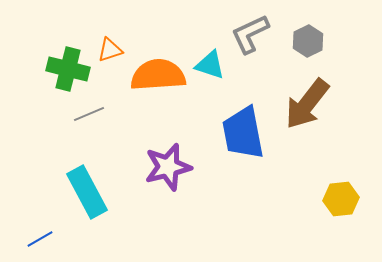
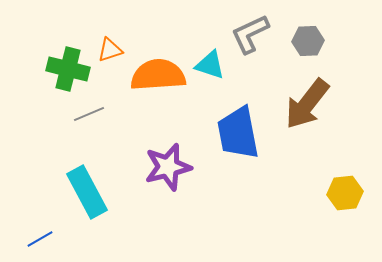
gray hexagon: rotated 24 degrees clockwise
blue trapezoid: moved 5 px left
yellow hexagon: moved 4 px right, 6 px up
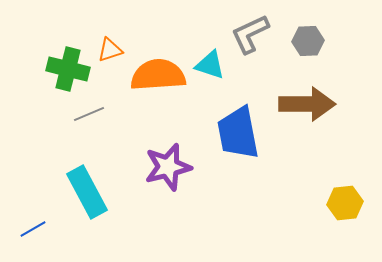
brown arrow: rotated 128 degrees counterclockwise
yellow hexagon: moved 10 px down
blue line: moved 7 px left, 10 px up
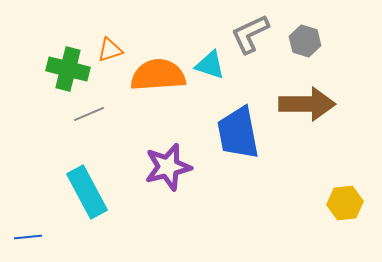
gray hexagon: moved 3 px left; rotated 20 degrees clockwise
blue line: moved 5 px left, 8 px down; rotated 24 degrees clockwise
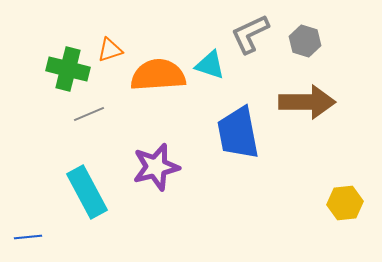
brown arrow: moved 2 px up
purple star: moved 12 px left
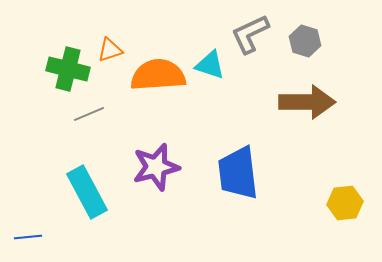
blue trapezoid: moved 40 px down; rotated 4 degrees clockwise
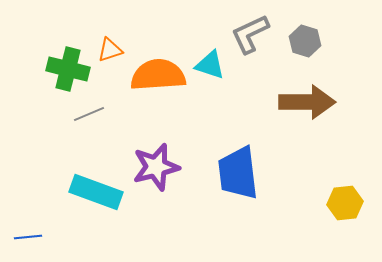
cyan rectangle: moved 9 px right; rotated 42 degrees counterclockwise
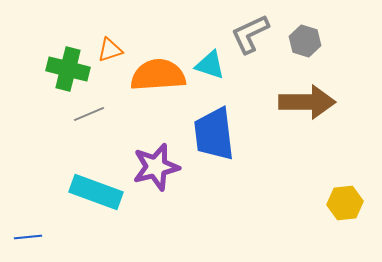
blue trapezoid: moved 24 px left, 39 px up
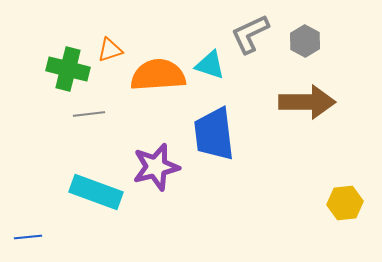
gray hexagon: rotated 12 degrees clockwise
gray line: rotated 16 degrees clockwise
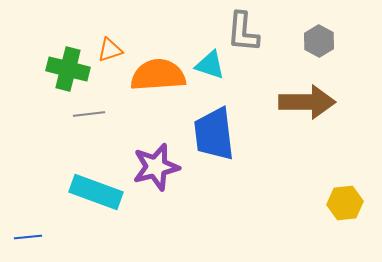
gray L-shape: moved 7 px left, 2 px up; rotated 60 degrees counterclockwise
gray hexagon: moved 14 px right
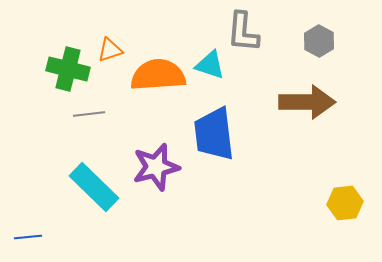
cyan rectangle: moved 2 px left, 5 px up; rotated 24 degrees clockwise
